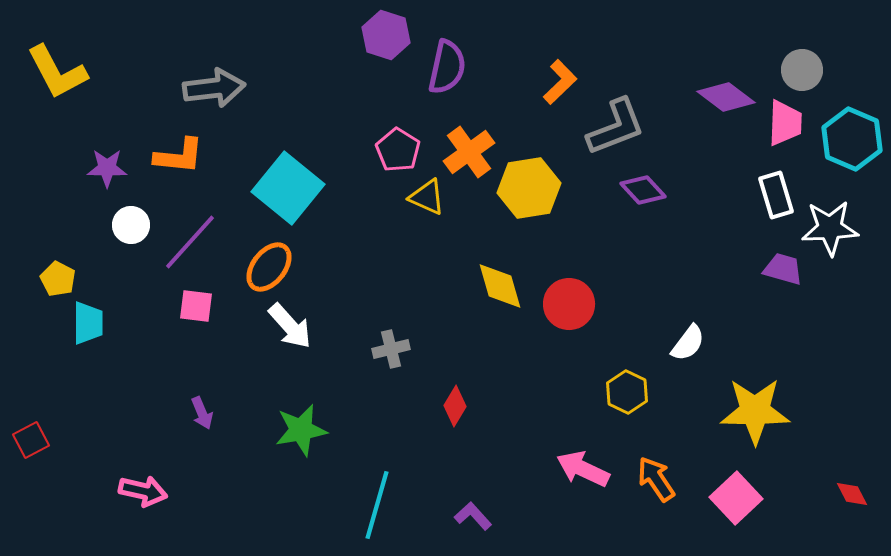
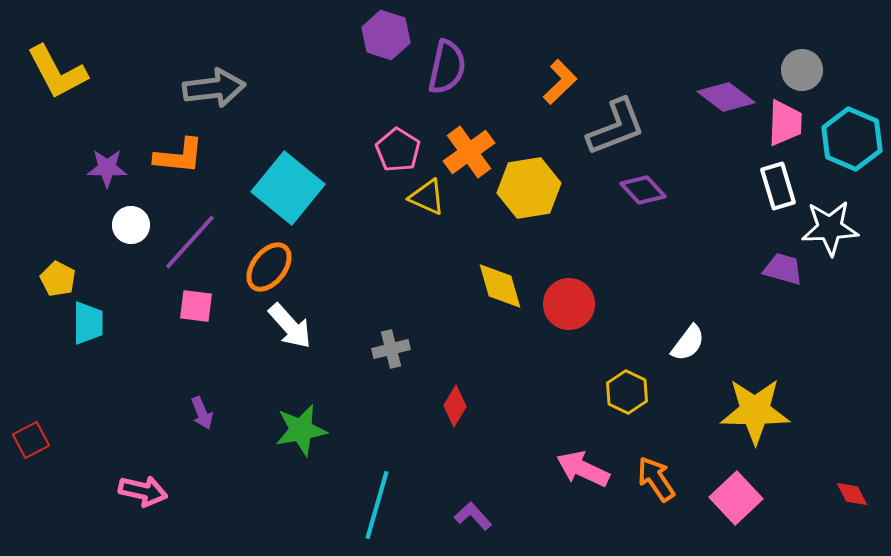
white rectangle at (776, 195): moved 2 px right, 9 px up
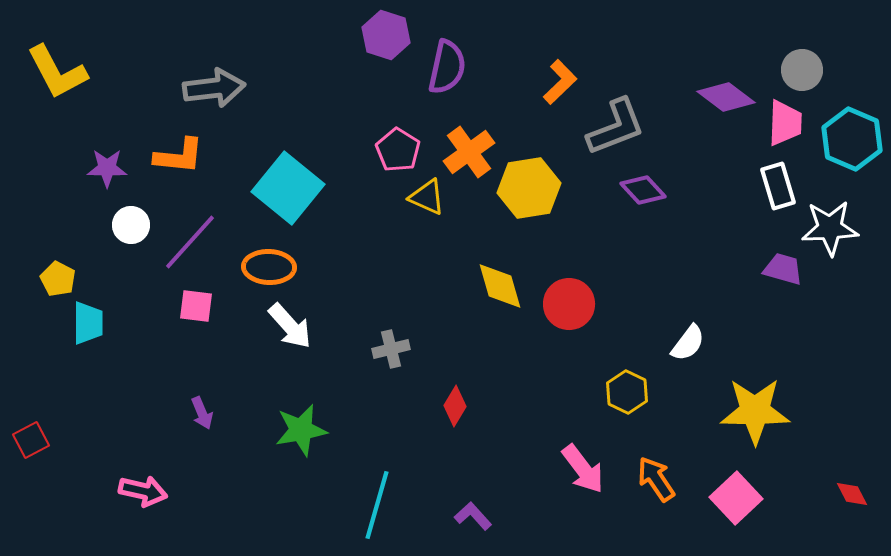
orange ellipse at (269, 267): rotated 54 degrees clockwise
pink arrow at (583, 469): rotated 152 degrees counterclockwise
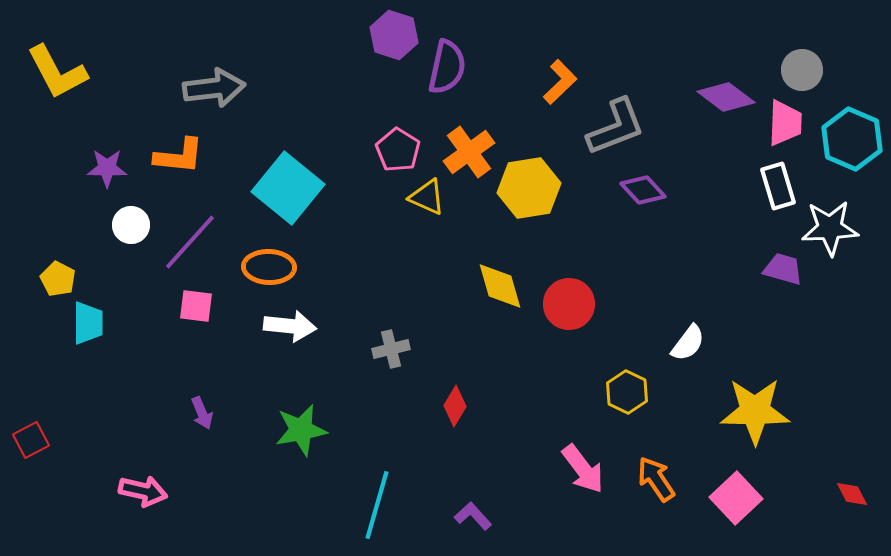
purple hexagon at (386, 35): moved 8 px right
white arrow at (290, 326): rotated 42 degrees counterclockwise
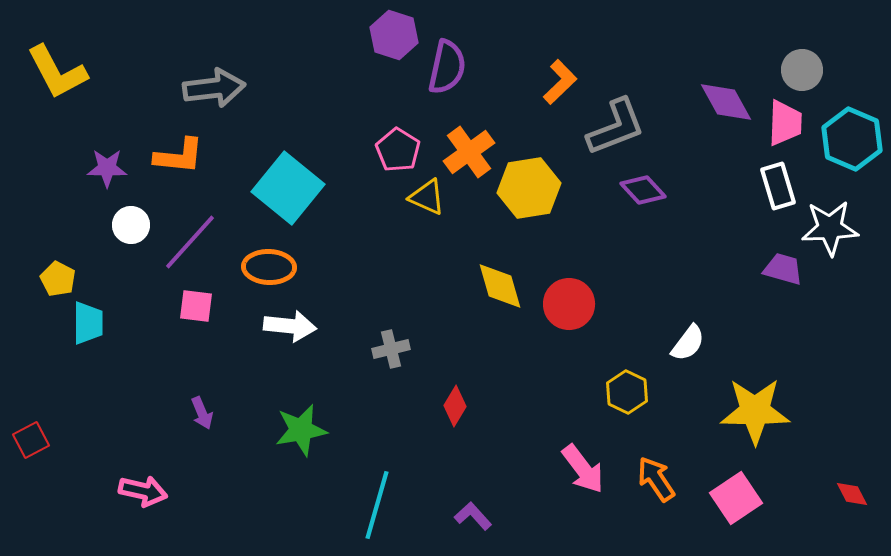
purple diamond at (726, 97): moved 5 px down; rotated 24 degrees clockwise
pink square at (736, 498): rotated 9 degrees clockwise
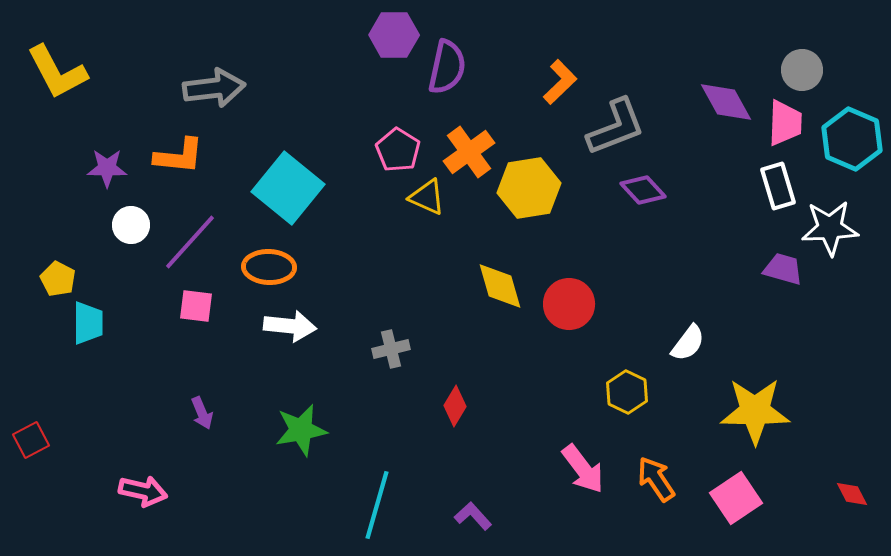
purple hexagon at (394, 35): rotated 18 degrees counterclockwise
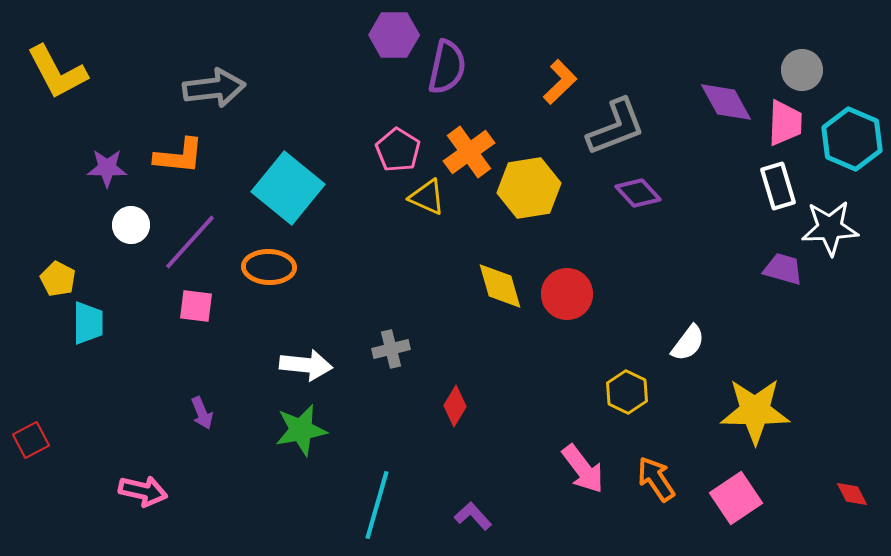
purple diamond at (643, 190): moved 5 px left, 3 px down
red circle at (569, 304): moved 2 px left, 10 px up
white arrow at (290, 326): moved 16 px right, 39 px down
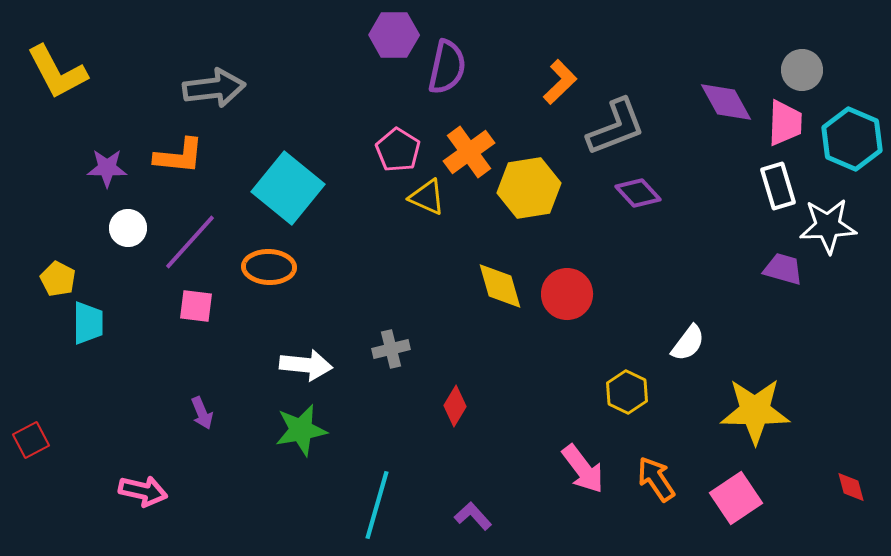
white circle at (131, 225): moved 3 px left, 3 px down
white star at (830, 228): moved 2 px left, 2 px up
red diamond at (852, 494): moved 1 px left, 7 px up; rotated 12 degrees clockwise
